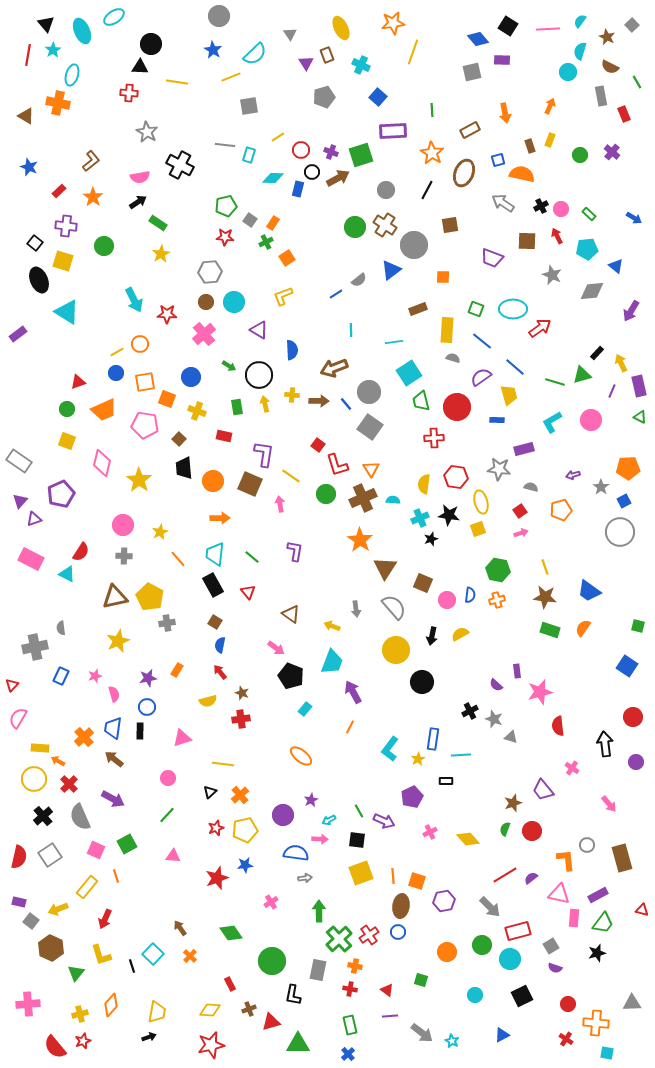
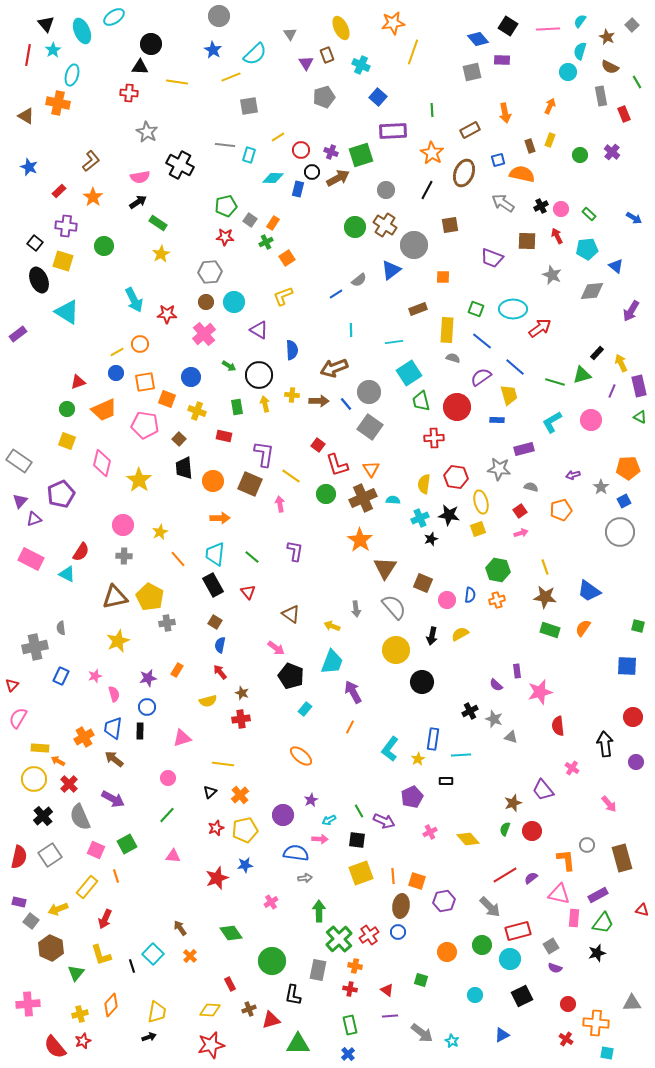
blue square at (627, 666): rotated 30 degrees counterclockwise
orange cross at (84, 737): rotated 12 degrees clockwise
red triangle at (271, 1022): moved 2 px up
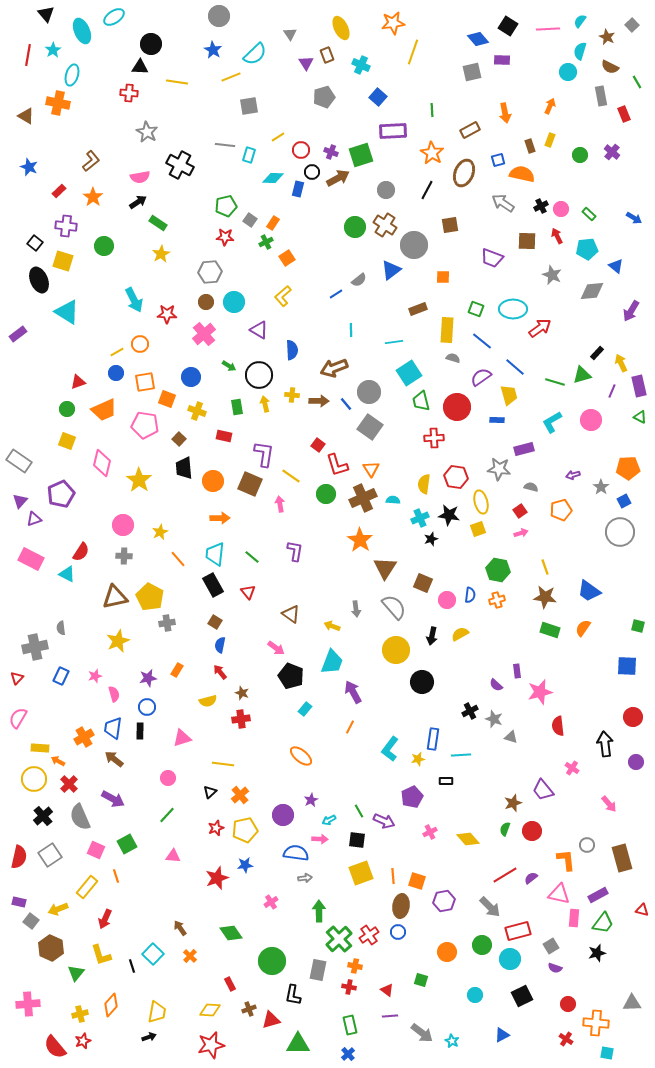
black triangle at (46, 24): moved 10 px up
yellow L-shape at (283, 296): rotated 20 degrees counterclockwise
red triangle at (12, 685): moved 5 px right, 7 px up
yellow star at (418, 759): rotated 16 degrees clockwise
red cross at (350, 989): moved 1 px left, 2 px up
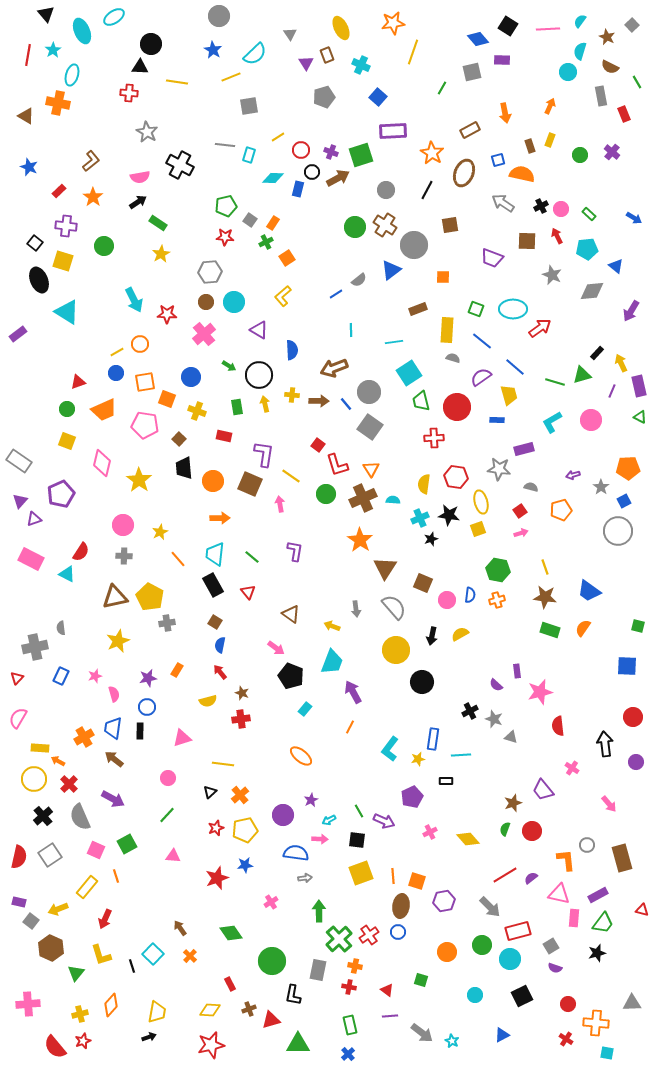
green line at (432, 110): moved 10 px right, 22 px up; rotated 32 degrees clockwise
gray circle at (620, 532): moved 2 px left, 1 px up
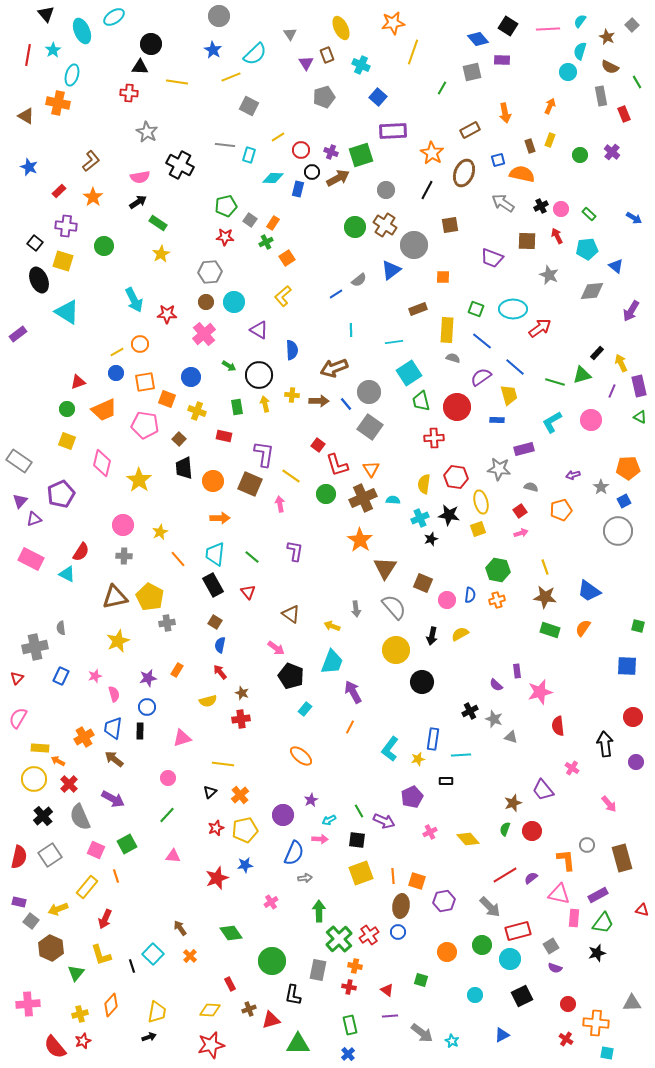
gray square at (249, 106): rotated 36 degrees clockwise
gray star at (552, 275): moved 3 px left
blue semicircle at (296, 853): moved 2 px left; rotated 105 degrees clockwise
